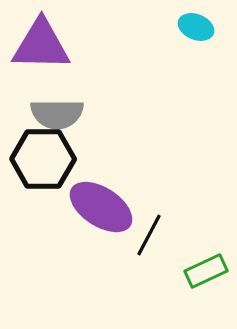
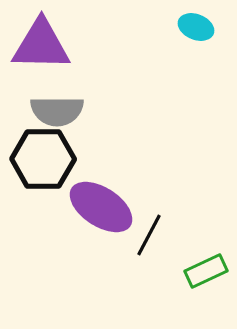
gray semicircle: moved 3 px up
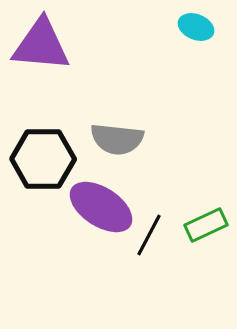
purple triangle: rotated 4 degrees clockwise
gray semicircle: moved 60 px right, 28 px down; rotated 6 degrees clockwise
green rectangle: moved 46 px up
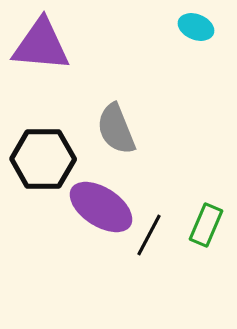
gray semicircle: moved 1 px left, 10 px up; rotated 62 degrees clockwise
green rectangle: rotated 42 degrees counterclockwise
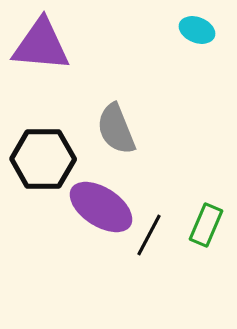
cyan ellipse: moved 1 px right, 3 px down
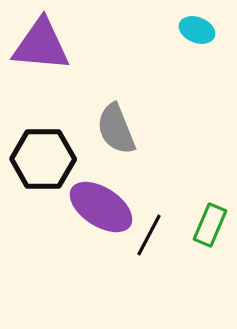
green rectangle: moved 4 px right
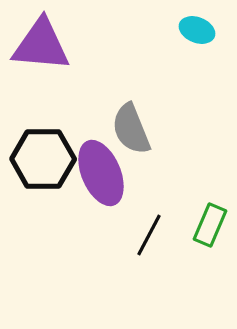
gray semicircle: moved 15 px right
purple ellipse: moved 34 px up; rotated 34 degrees clockwise
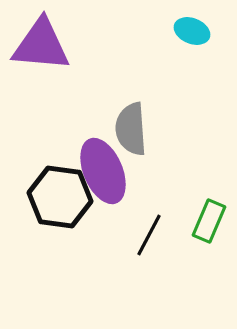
cyan ellipse: moved 5 px left, 1 px down
gray semicircle: rotated 18 degrees clockwise
black hexagon: moved 17 px right, 38 px down; rotated 8 degrees clockwise
purple ellipse: moved 2 px right, 2 px up
green rectangle: moved 1 px left, 4 px up
